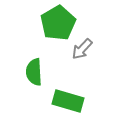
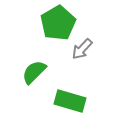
green semicircle: rotated 48 degrees clockwise
green rectangle: moved 2 px right
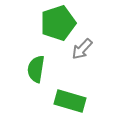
green pentagon: rotated 12 degrees clockwise
green semicircle: moved 2 px right, 3 px up; rotated 36 degrees counterclockwise
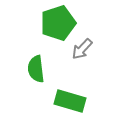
green semicircle: rotated 16 degrees counterclockwise
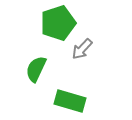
green semicircle: rotated 32 degrees clockwise
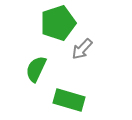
green rectangle: moved 1 px left, 1 px up
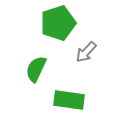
gray arrow: moved 4 px right, 3 px down
green rectangle: rotated 8 degrees counterclockwise
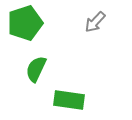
green pentagon: moved 33 px left
gray arrow: moved 9 px right, 30 px up
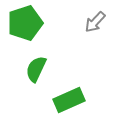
green rectangle: rotated 32 degrees counterclockwise
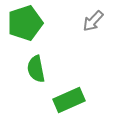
gray arrow: moved 2 px left, 1 px up
green semicircle: rotated 36 degrees counterclockwise
